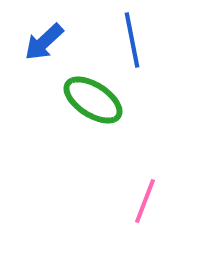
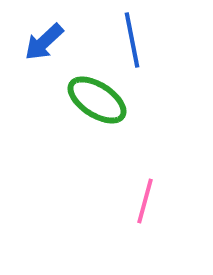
green ellipse: moved 4 px right
pink line: rotated 6 degrees counterclockwise
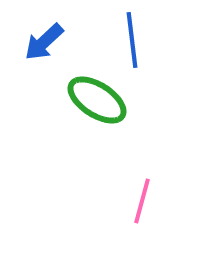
blue line: rotated 4 degrees clockwise
pink line: moved 3 px left
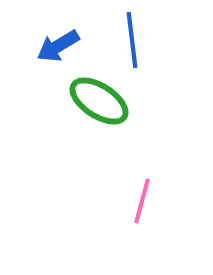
blue arrow: moved 14 px right, 4 px down; rotated 12 degrees clockwise
green ellipse: moved 2 px right, 1 px down
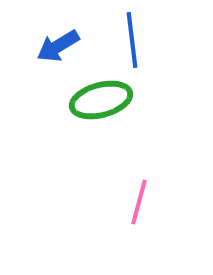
green ellipse: moved 2 px right, 1 px up; rotated 48 degrees counterclockwise
pink line: moved 3 px left, 1 px down
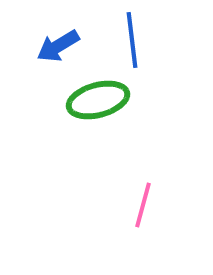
green ellipse: moved 3 px left
pink line: moved 4 px right, 3 px down
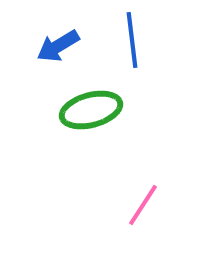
green ellipse: moved 7 px left, 10 px down
pink line: rotated 18 degrees clockwise
